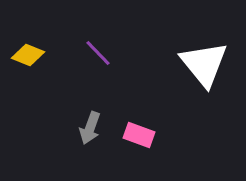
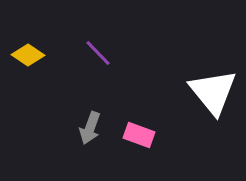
yellow diamond: rotated 12 degrees clockwise
white triangle: moved 9 px right, 28 px down
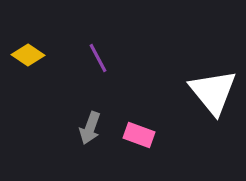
purple line: moved 5 px down; rotated 16 degrees clockwise
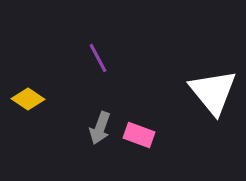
yellow diamond: moved 44 px down
gray arrow: moved 10 px right
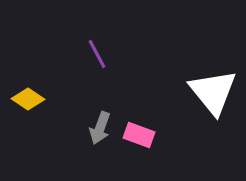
purple line: moved 1 px left, 4 px up
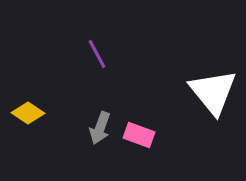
yellow diamond: moved 14 px down
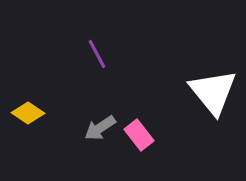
gray arrow: rotated 36 degrees clockwise
pink rectangle: rotated 32 degrees clockwise
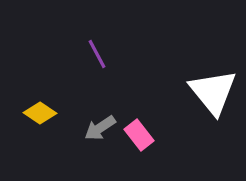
yellow diamond: moved 12 px right
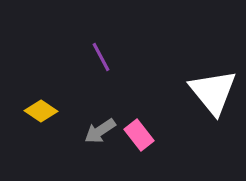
purple line: moved 4 px right, 3 px down
yellow diamond: moved 1 px right, 2 px up
gray arrow: moved 3 px down
